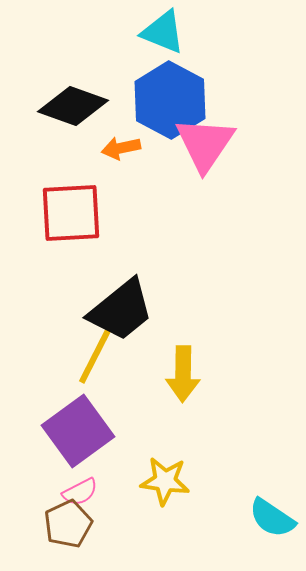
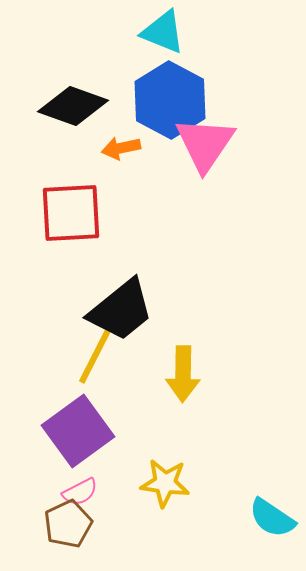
yellow star: moved 2 px down
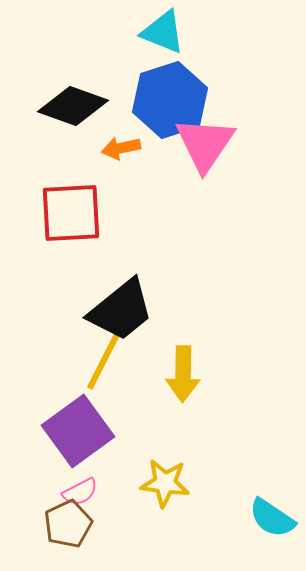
blue hexagon: rotated 14 degrees clockwise
yellow line: moved 8 px right, 6 px down
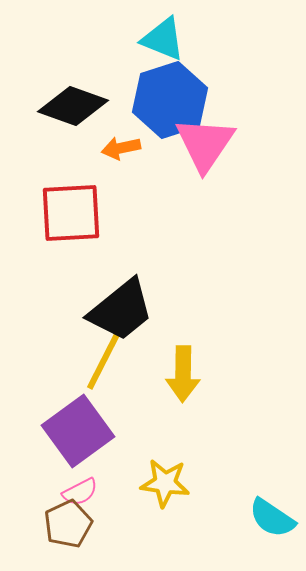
cyan triangle: moved 7 px down
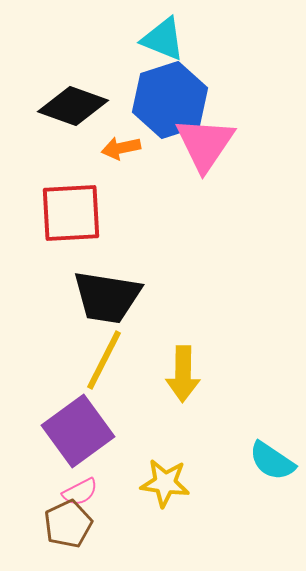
black trapezoid: moved 14 px left, 13 px up; rotated 48 degrees clockwise
cyan semicircle: moved 57 px up
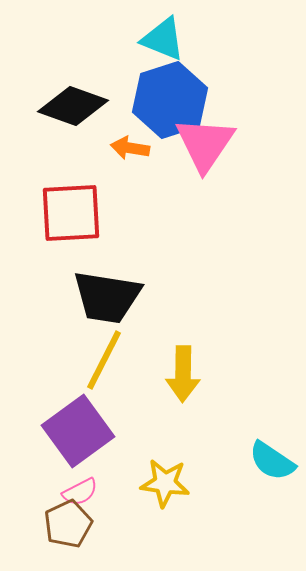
orange arrow: moved 9 px right; rotated 21 degrees clockwise
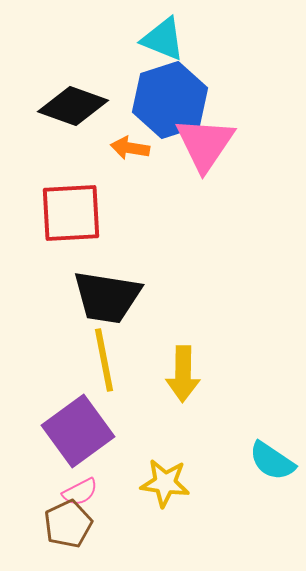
yellow line: rotated 38 degrees counterclockwise
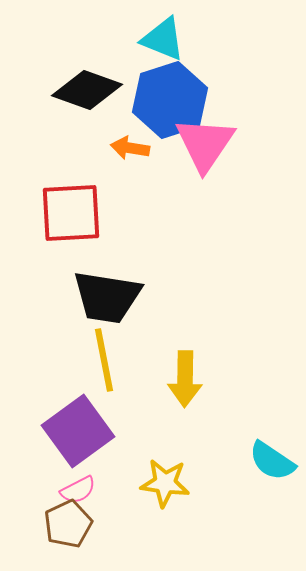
black diamond: moved 14 px right, 16 px up
yellow arrow: moved 2 px right, 5 px down
pink semicircle: moved 2 px left, 2 px up
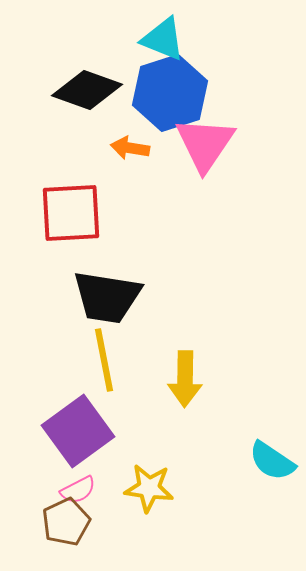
blue hexagon: moved 7 px up
yellow star: moved 16 px left, 5 px down
brown pentagon: moved 2 px left, 2 px up
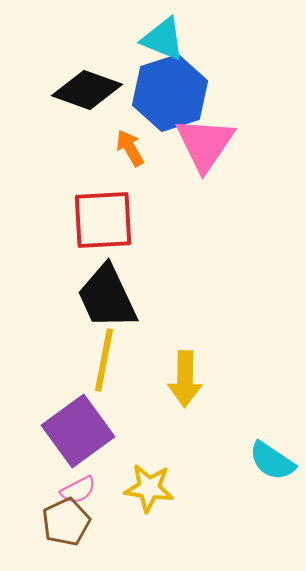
orange arrow: rotated 51 degrees clockwise
red square: moved 32 px right, 7 px down
black trapezoid: rotated 56 degrees clockwise
yellow line: rotated 22 degrees clockwise
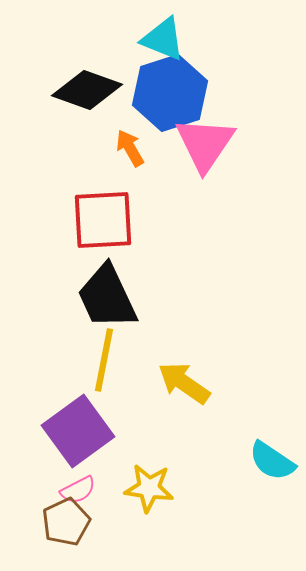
yellow arrow: moved 1 px left, 4 px down; rotated 124 degrees clockwise
